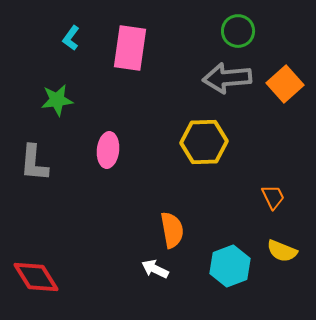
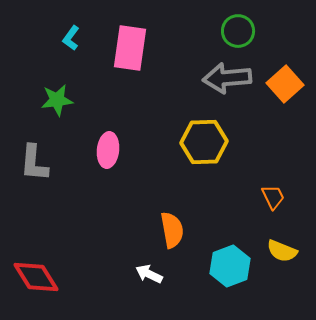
white arrow: moved 6 px left, 5 px down
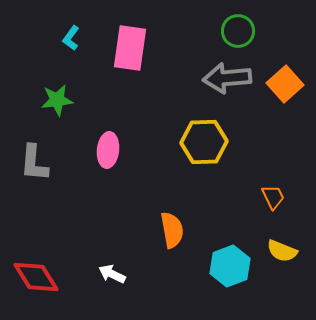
white arrow: moved 37 px left
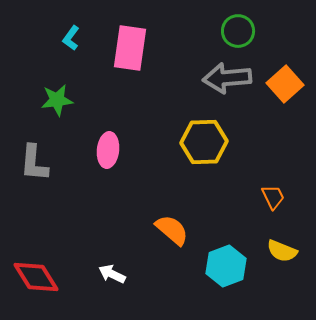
orange semicircle: rotated 39 degrees counterclockwise
cyan hexagon: moved 4 px left
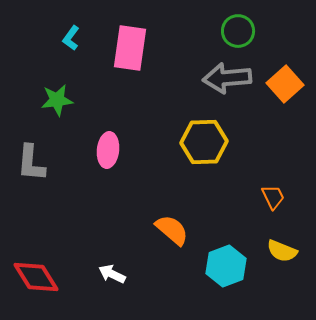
gray L-shape: moved 3 px left
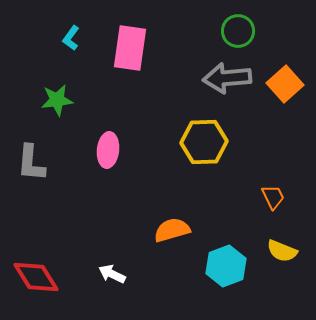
orange semicircle: rotated 57 degrees counterclockwise
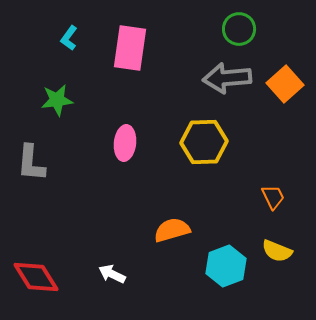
green circle: moved 1 px right, 2 px up
cyan L-shape: moved 2 px left
pink ellipse: moved 17 px right, 7 px up
yellow semicircle: moved 5 px left
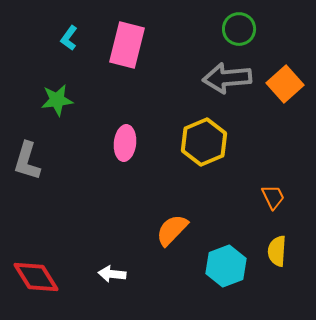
pink rectangle: moved 3 px left, 3 px up; rotated 6 degrees clockwise
yellow hexagon: rotated 21 degrees counterclockwise
gray L-shape: moved 4 px left, 2 px up; rotated 12 degrees clockwise
orange semicircle: rotated 30 degrees counterclockwise
yellow semicircle: rotated 72 degrees clockwise
white arrow: rotated 20 degrees counterclockwise
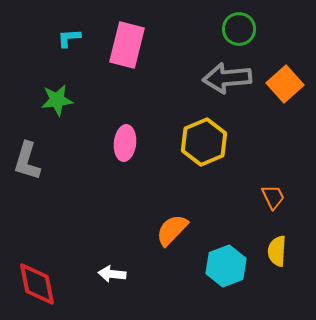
cyan L-shape: rotated 50 degrees clockwise
red diamond: moved 1 px right, 7 px down; rotated 21 degrees clockwise
